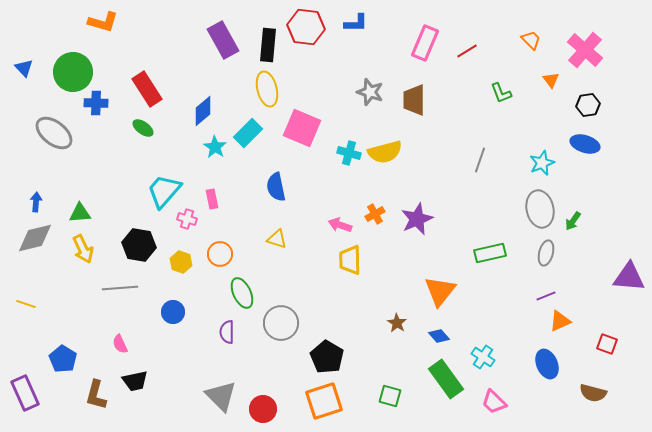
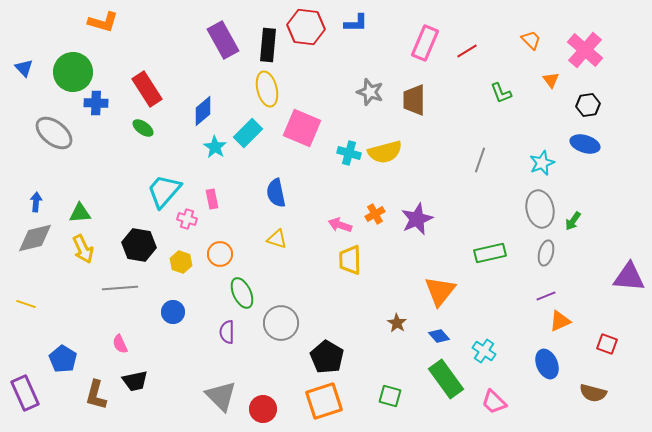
blue semicircle at (276, 187): moved 6 px down
cyan cross at (483, 357): moved 1 px right, 6 px up
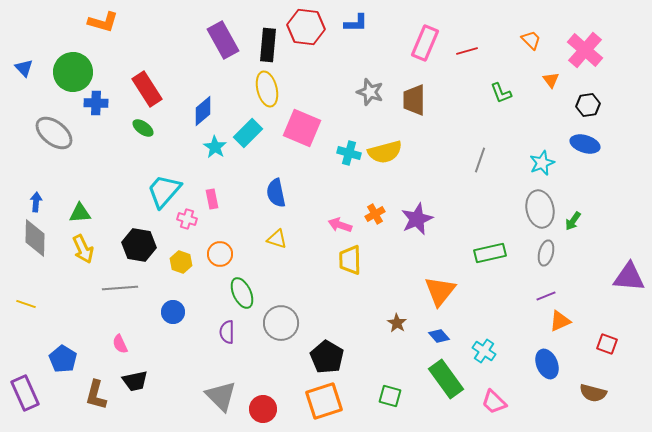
red line at (467, 51): rotated 15 degrees clockwise
gray diamond at (35, 238): rotated 75 degrees counterclockwise
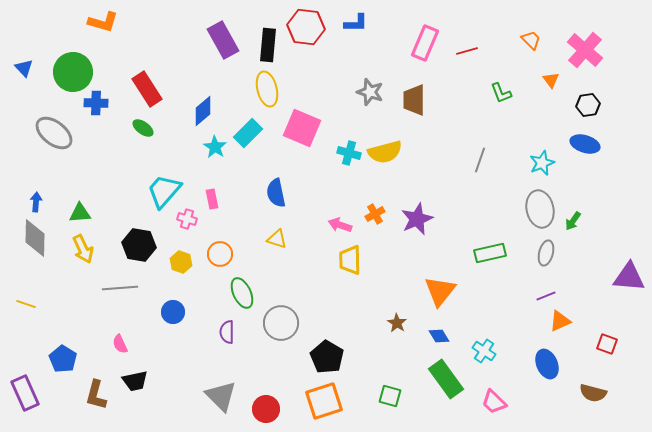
blue diamond at (439, 336): rotated 10 degrees clockwise
red circle at (263, 409): moved 3 px right
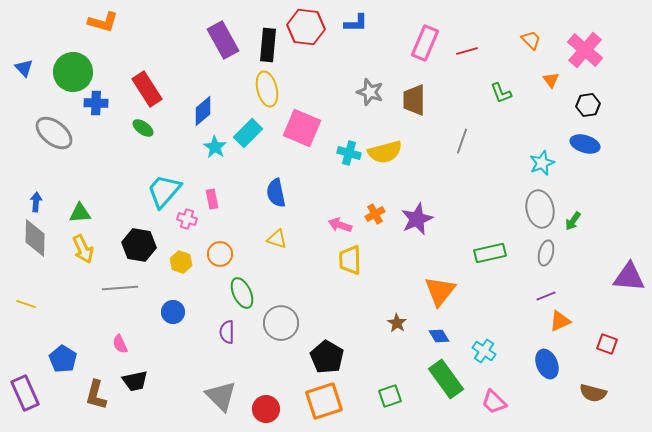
gray line at (480, 160): moved 18 px left, 19 px up
green square at (390, 396): rotated 35 degrees counterclockwise
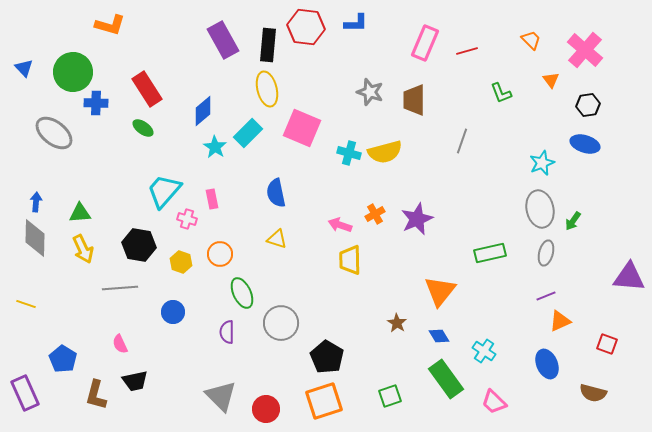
orange L-shape at (103, 22): moved 7 px right, 3 px down
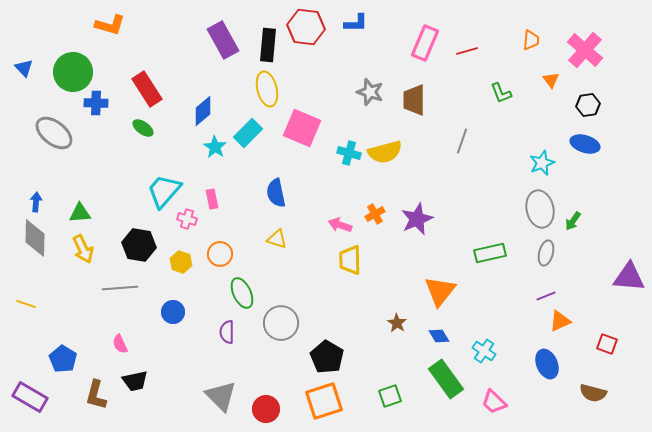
orange trapezoid at (531, 40): rotated 50 degrees clockwise
purple rectangle at (25, 393): moved 5 px right, 4 px down; rotated 36 degrees counterclockwise
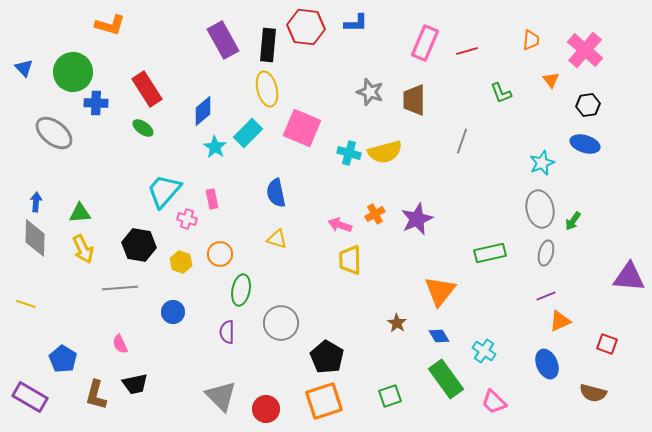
green ellipse at (242, 293): moved 1 px left, 3 px up; rotated 36 degrees clockwise
black trapezoid at (135, 381): moved 3 px down
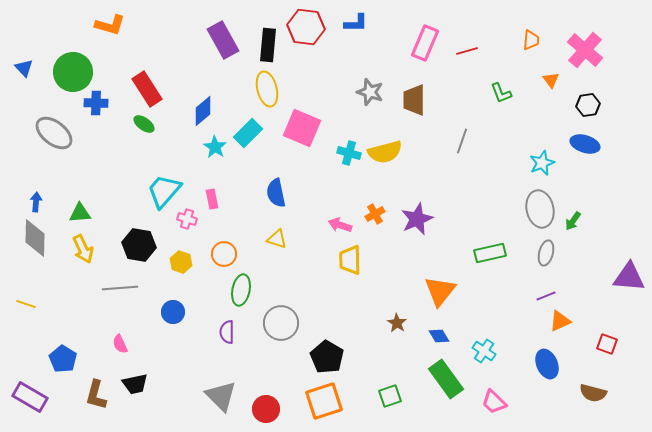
green ellipse at (143, 128): moved 1 px right, 4 px up
orange circle at (220, 254): moved 4 px right
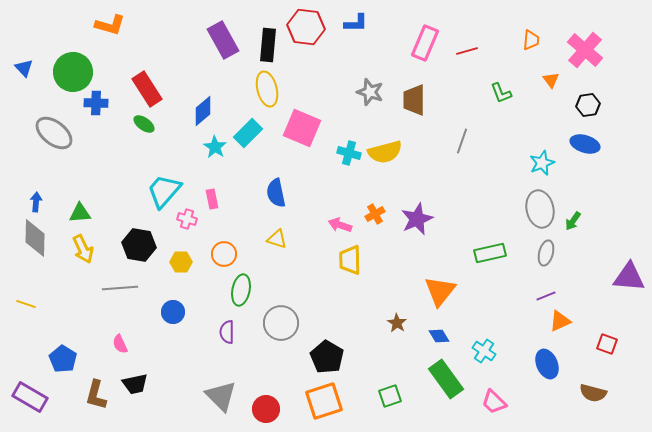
yellow hexagon at (181, 262): rotated 20 degrees counterclockwise
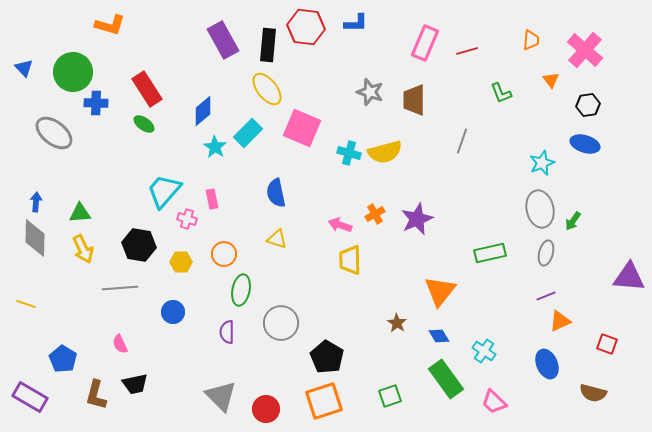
yellow ellipse at (267, 89): rotated 24 degrees counterclockwise
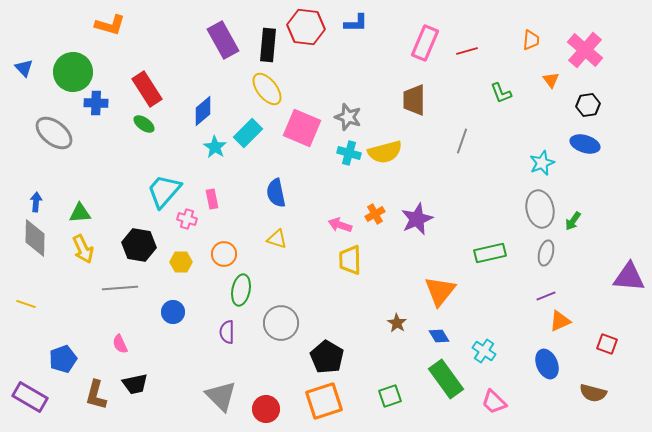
gray star at (370, 92): moved 22 px left, 25 px down
blue pentagon at (63, 359): rotated 20 degrees clockwise
